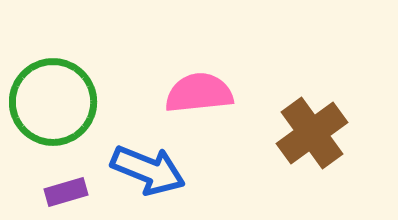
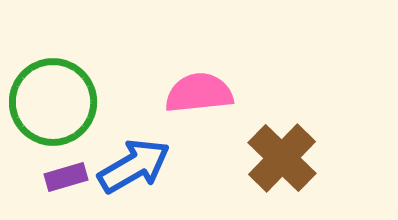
brown cross: moved 30 px left, 25 px down; rotated 10 degrees counterclockwise
blue arrow: moved 14 px left, 4 px up; rotated 52 degrees counterclockwise
purple rectangle: moved 15 px up
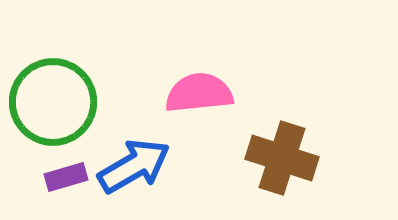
brown cross: rotated 26 degrees counterclockwise
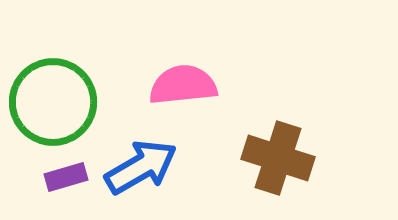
pink semicircle: moved 16 px left, 8 px up
brown cross: moved 4 px left
blue arrow: moved 7 px right, 1 px down
